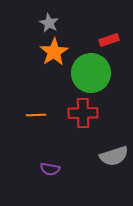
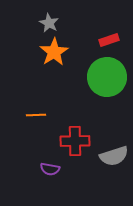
green circle: moved 16 px right, 4 px down
red cross: moved 8 px left, 28 px down
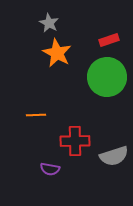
orange star: moved 3 px right, 1 px down; rotated 12 degrees counterclockwise
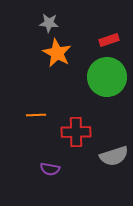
gray star: rotated 24 degrees counterclockwise
red cross: moved 1 px right, 9 px up
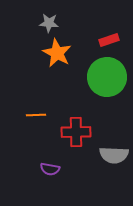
gray semicircle: moved 1 px up; rotated 20 degrees clockwise
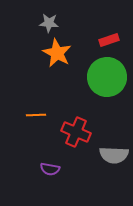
red cross: rotated 24 degrees clockwise
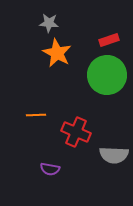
green circle: moved 2 px up
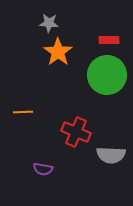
red rectangle: rotated 18 degrees clockwise
orange star: moved 1 px right, 1 px up; rotated 8 degrees clockwise
orange line: moved 13 px left, 3 px up
gray semicircle: moved 3 px left
purple semicircle: moved 7 px left
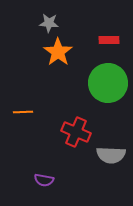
green circle: moved 1 px right, 8 px down
purple semicircle: moved 1 px right, 11 px down
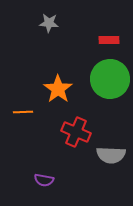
orange star: moved 37 px down
green circle: moved 2 px right, 4 px up
